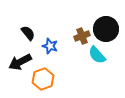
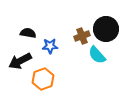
black semicircle: rotated 42 degrees counterclockwise
blue star: rotated 21 degrees counterclockwise
black arrow: moved 1 px up
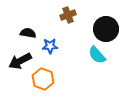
brown cross: moved 14 px left, 21 px up
orange hexagon: rotated 20 degrees counterclockwise
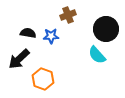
blue star: moved 1 px right, 10 px up
black arrow: moved 1 px left, 2 px up; rotated 15 degrees counterclockwise
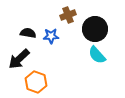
black circle: moved 11 px left
orange hexagon: moved 7 px left, 3 px down
